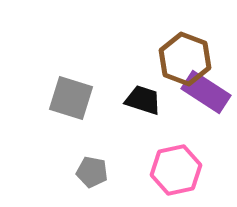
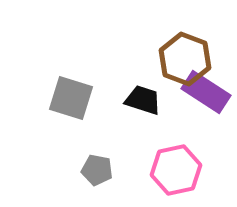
gray pentagon: moved 5 px right, 2 px up
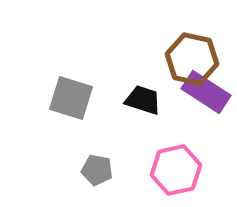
brown hexagon: moved 7 px right; rotated 9 degrees counterclockwise
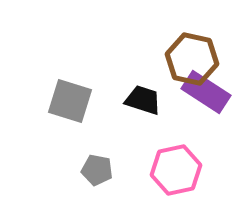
gray square: moved 1 px left, 3 px down
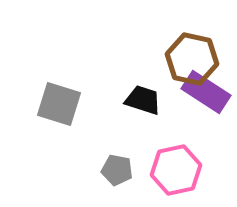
gray square: moved 11 px left, 3 px down
gray pentagon: moved 20 px right
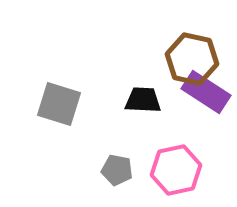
black trapezoid: rotated 15 degrees counterclockwise
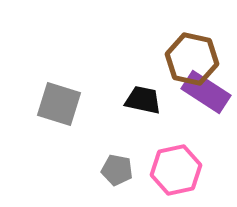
black trapezoid: rotated 9 degrees clockwise
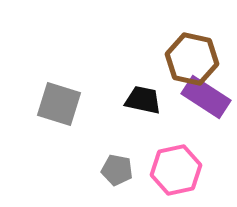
purple rectangle: moved 5 px down
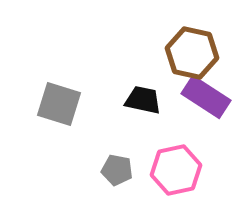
brown hexagon: moved 6 px up
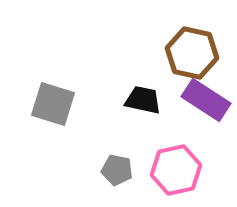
purple rectangle: moved 3 px down
gray square: moved 6 px left
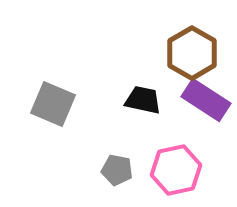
brown hexagon: rotated 18 degrees clockwise
gray square: rotated 6 degrees clockwise
